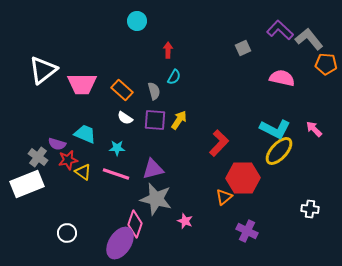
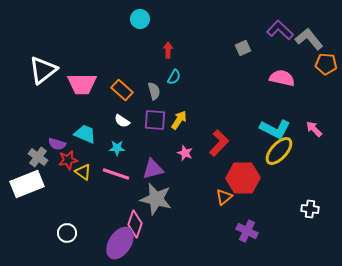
cyan circle: moved 3 px right, 2 px up
white semicircle: moved 3 px left, 3 px down
pink star: moved 68 px up
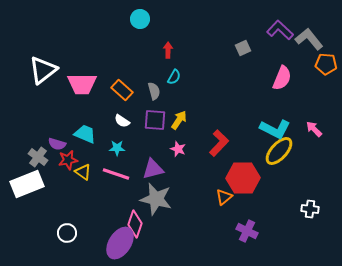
pink semicircle: rotated 100 degrees clockwise
pink star: moved 7 px left, 4 px up
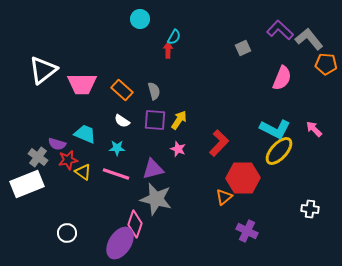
cyan semicircle: moved 40 px up
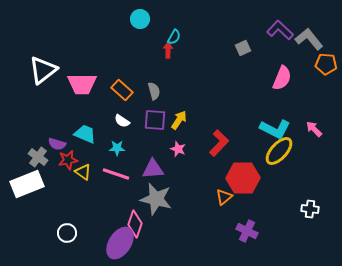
purple triangle: rotated 10 degrees clockwise
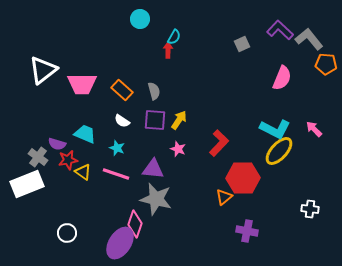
gray square: moved 1 px left, 4 px up
cyan star: rotated 21 degrees clockwise
purple triangle: rotated 10 degrees clockwise
purple cross: rotated 15 degrees counterclockwise
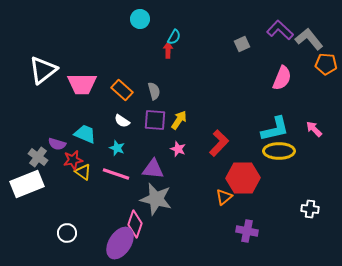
cyan L-shape: rotated 40 degrees counterclockwise
yellow ellipse: rotated 48 degrees clockwise
red star: moved 5 px right
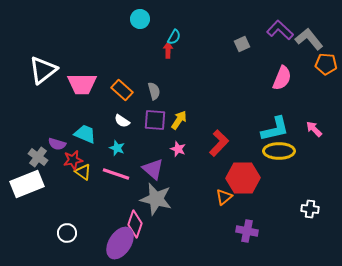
purple triangle: rotated 35 degrees clockwise
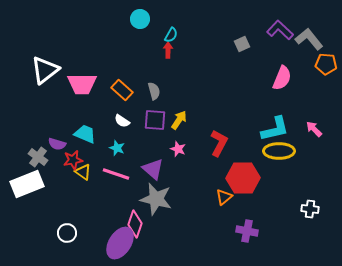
cyan semicircle: moved 3 px left, 2 px up
white triangle: moved 2 px right
red L-shape: rotated 16 degrees counterclockwise
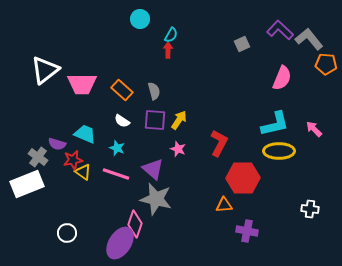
cyan L-shape: moved 5 px up
orange triangle: moved 8 px down; rotated 36 degrees clockwise
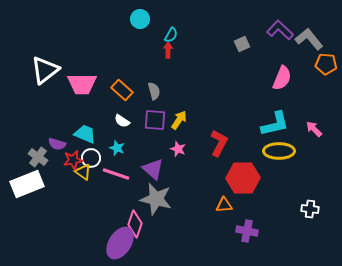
white circle: moved 24 px right, 75 px up
